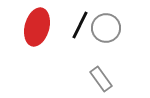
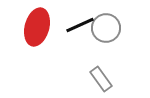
black line: rotated 40 degrees clockwise
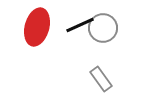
gray circle: moved 3 px left
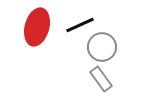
gray circle: moved 1 px left, 19 px down
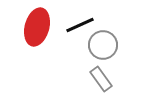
gray circle: moved 1 px right, 2 px up
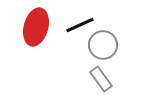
red ellipse: moved 1 px left
